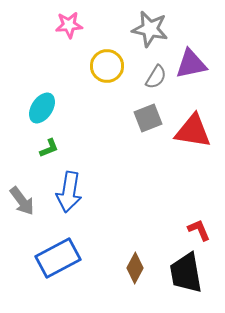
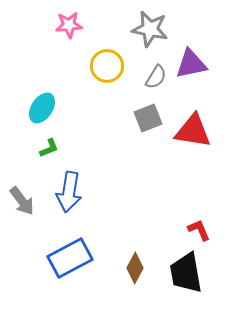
blue rectangle: moved 12 px right
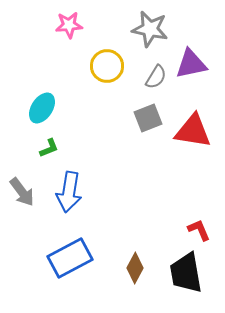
gray arrow: moved 9 px up
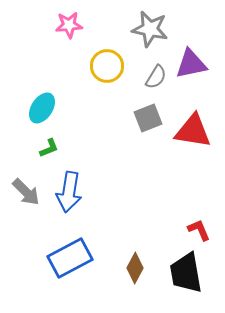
gray arrow: moved 4 px right; rotated 8 degrees counterclockwise
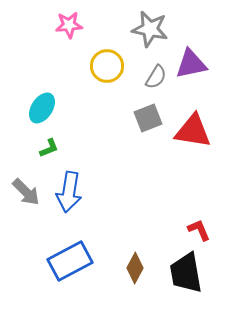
blue rectangle: moved 3 px down
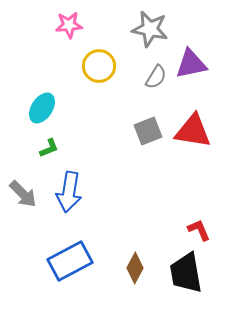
yellow circle: moved 8 px left
gray square: moved 13 px down
gray arrow: moved 3 px left, 2 px down
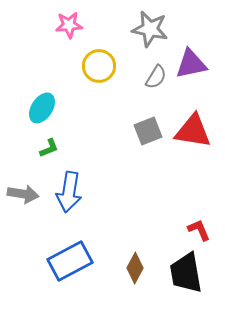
gray arrow: rotated 36 degrees counterclockwise
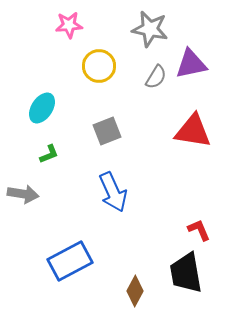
gray square: moved 41 px left
green L-shape: moved 6 px down
blue arrow: moved 44 px right; rotated 33 degrees counterclockwise
brown diamond: moved 23 px down
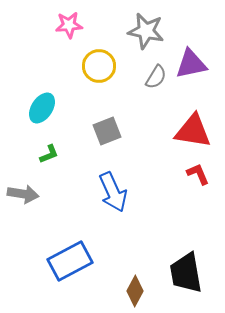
gray star: moved 4 px left, 2 px down
red L-shape: moved 1 px left, 56 px up
